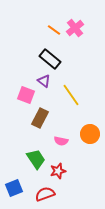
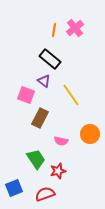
orange line: rotated 64 degrees clockwise
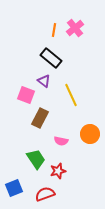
black rectangle: moved 1 px right, 1 px up
yellow line: rotated 10 degrees clockwise
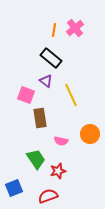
purple triangle: moved 2 px right
brown rectangle: rotated 36 degrees counterclockwise
red semicircle: moved 3 px right, 2 px down
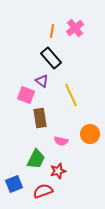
orange line: moved 2 px left, 1 px down
black rectangle: rotated 10 degrees clockwise
purple triangle: moved 4 px left
green trapezoid: rotated 60 degrees clockwise
blue square: moved 4 px up
red semicircle: moved 5 px left, 5 px up
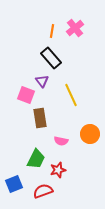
purple triangle: rotated 16 degrees clockwise
red star: moved 1 px up
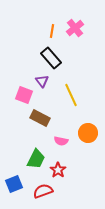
pink square: moved 2 px left
brown rectangle: rotated 54 degrees counterclockwise
orange circle: moved 2 px left, 1 px up
red star: rotated 21 degrees counterclockwise
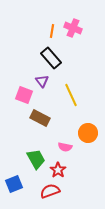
pink cross: moved 2 px left; rotated 30 degrees counterclockwise
pink semicircle: moved 4 px right, 6 px down
green trapezoid: rotated 55 degrees counterclockwise
red semicircle: moved 7 px right
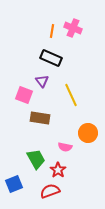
black rectangle: rotated 25 degrees counterclockwise
brown rectangle: rotated 18 degrees counterclockwise
